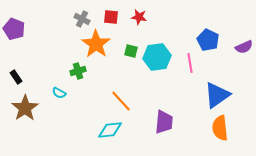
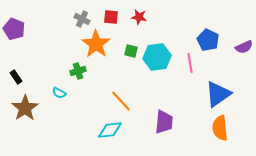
blue triangle: moved 1 px right, 1 px up
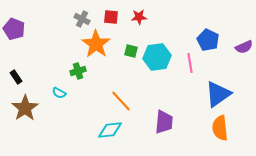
red star: rotated 14 degrees counterclockwise
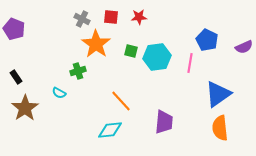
blue pentagon: moved 1 px left
pink line: rotated 18 degrees clockwise
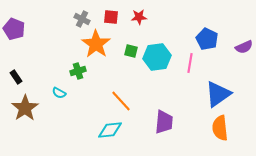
blue pentagon: moved 1 px up
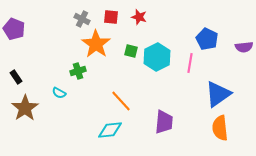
red star: rotated 21 degrees clockwise
purple semicircle: rotated 18 degrees clockwise
cyan hexagon: rotated 20 degrees counterclockwise
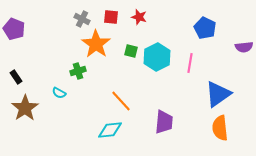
blue pentagon: moved 2 px left, 11 px up
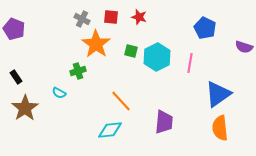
purple semicircle: rotated 24 degrees clockwise
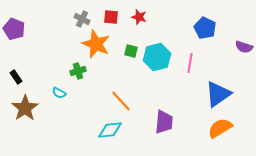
orange star: rotated 12 degrees counterclockwise
cyan hexagon: rotated 12 degrees clockwise
orange semicircle: rotated 65 degrees clockwise
